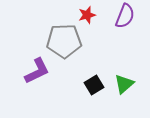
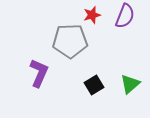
red star: moved 5 px right
gray pentagon: moved 6 px right
purple L-shape: moved 2 px right, 2 px down; rotated 40 degrees counterclockwise
green triangle: moved 6 px right
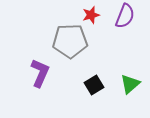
red star: moved 1 px left
purple L-shape: moved 1 px right
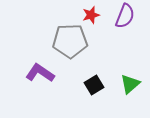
purple L-shape: rotated 80 degrees counterclockwise
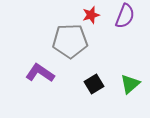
black square: moved 1 px up
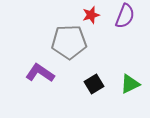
gray pentagon: moved 1 px left, 1 px down
green triangle: rotated 15 degrees clockwise
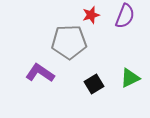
green triangle: moved 6 px up
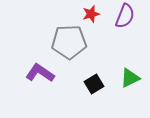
red star: moved 1 px up
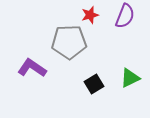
red star: moved 1 px left, 1 px down
purple L-shape: moved 8 px left, 5 px up
